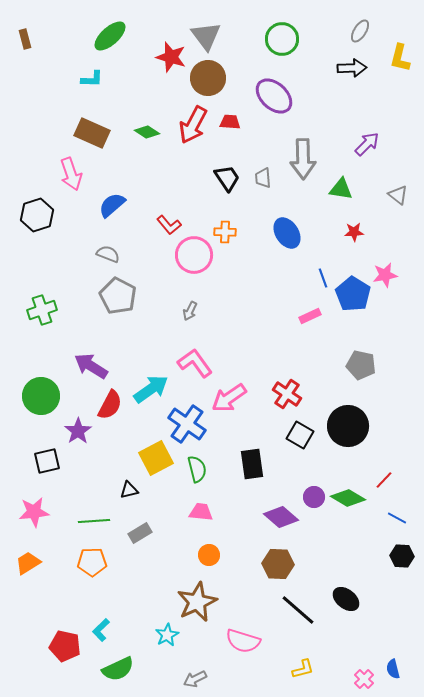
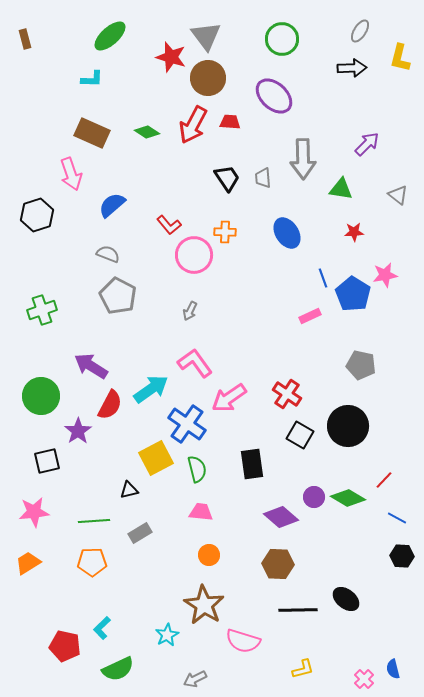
brown star at (197, 602): moved 7 px right, 3 px down; rotated 15 degrees counterclockwise
black line at (298, 610): rotated 42 degrees counterclockwise
cyan L-shape at (101, 630): moved 1 px right, 2 px up
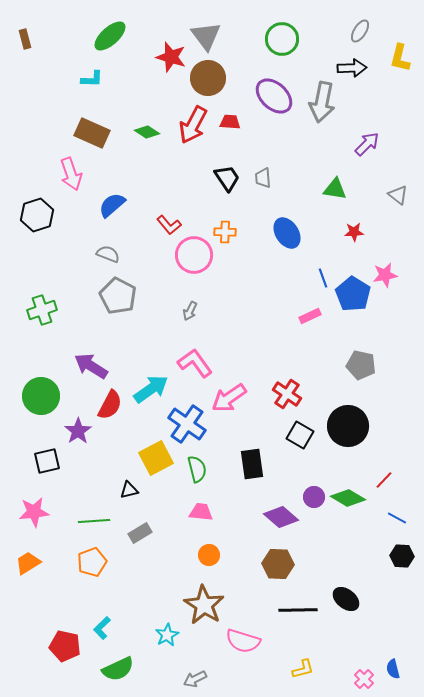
gray arrow at (303, 159): moved 19 px right, 57 px up; rotated 12 degrees clockwise
green triangle at (341, 189): moved 6 px left
orange pentagon at (92, 562): rotated 20 degrees counterclockwise
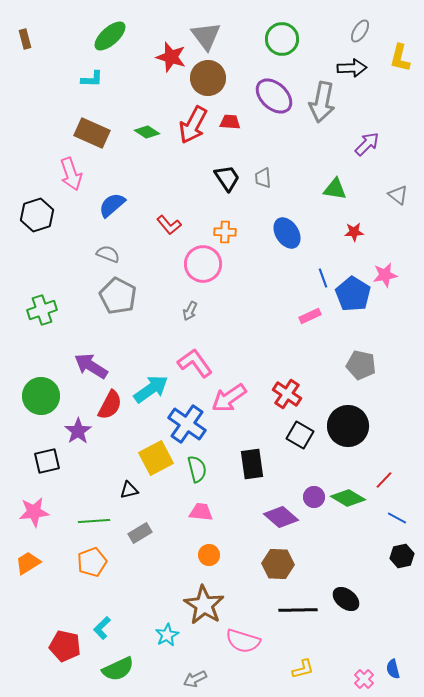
pink circle at (194, 255): moved 9 px right, 9 px down
black hexagon at (402, 556): rotated 15 degrees counterclockwise
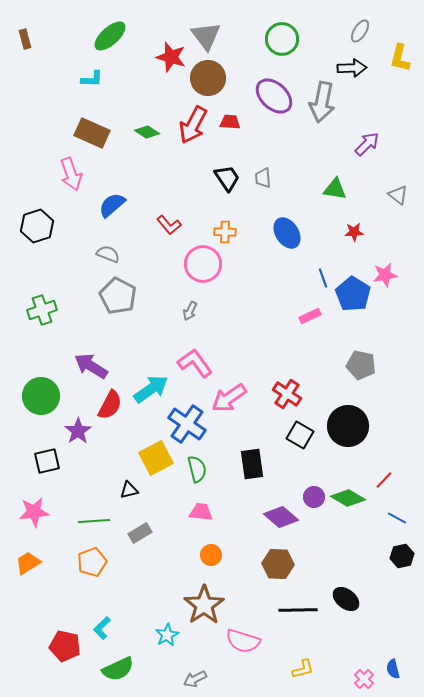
black hexagon at (37, 215): moved 11 px down
orange circle at (209, 555): moved 2 px right
brown star at (204, 605): rotated 6 degrees clockwise
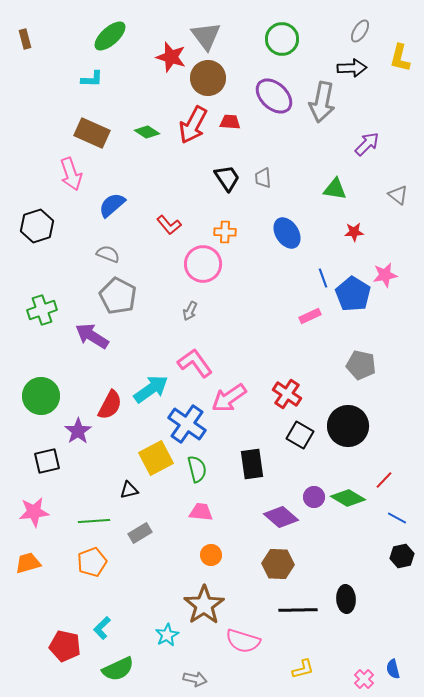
purple arrow at (91, 366): moved 1 px right, 30 px up
orange trapezoid at (28, 563): rotated 16 degrees clockwise
black ellipse at (346, 599): rotated 48 degrees clockwise
gray arrow at (195, 679): rotated 140 degrees counterclockwise
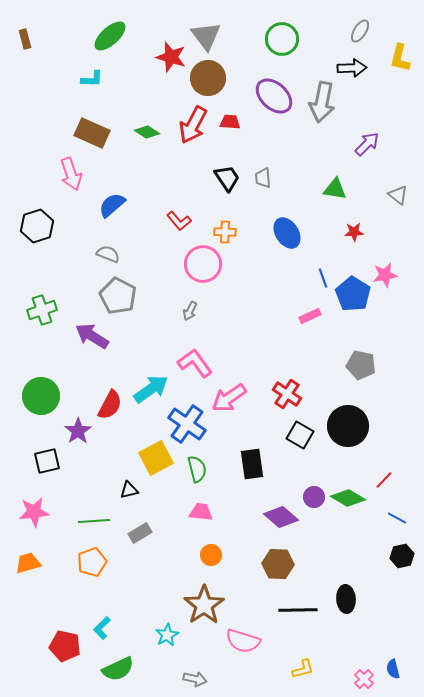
red L-shape at (169, 225): moved 10 px right, 4 px up
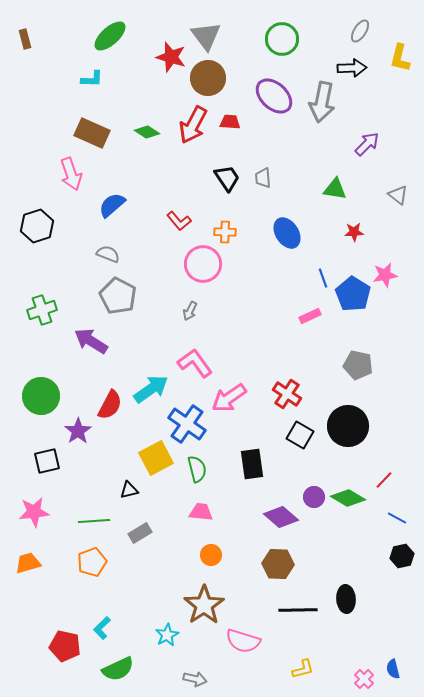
purple arrow at (92, 336): moved 1 px left, 5 px down
gray pentagon at (361, 365): moved 3 px left
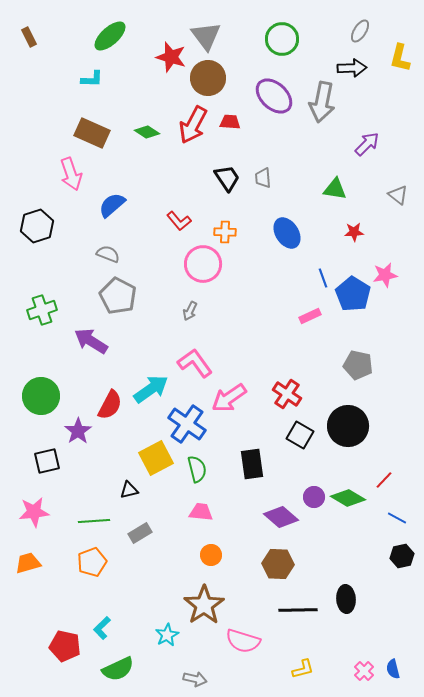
brown rectangle at (25, 39): moved 4 px right, 2 px up; rotated 12 degrees counterclockwise
pink cross at (364, 679): moved 8 px up
